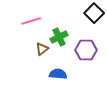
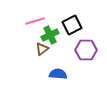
black square: moved 22 px left, 12 px down; rotated 18 degrees clockwise
pink line: moved 4 px right
green cross: moved 9 px left, 2 px up
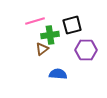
black square: rotated 12 degrees clockwise
green cross: rotated 18 degrees clockwise
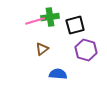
black square: moved 3 px right
green cross: moved 18 px up
purple hexagon: rotated 15 degrees clockwise
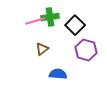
black square: rotated 30 degrees counterclockwise
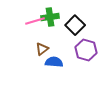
blue semicircle: moved 4 px left, 12 px up
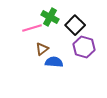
green cross: rotated 36 degrees clockwise
pink line: moved 3 px left, 7 px down
purple hexagon: moved 2 px left, 3 px up
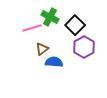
purple hexagon: rotated 15 degrees clockwise
